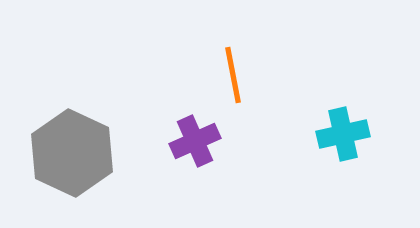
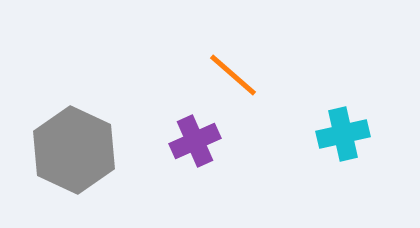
orange line: rotated 38 degrees counterclockwise
gray hexagon: moved 2 px right, 3 px up
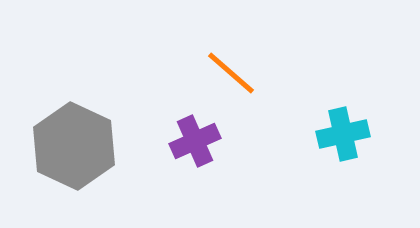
orange line: moved 2 px left, 2 px up
gray hexagon: moved 4 px up
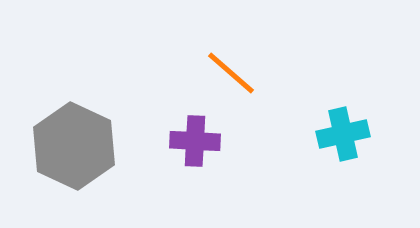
purple cross: rotated 27 degrees clockwise
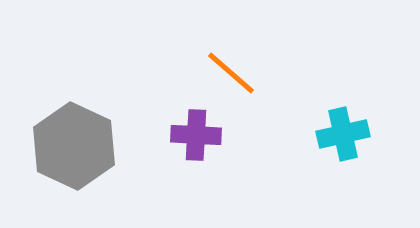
purple cross: moved 1 px right, 6 px up
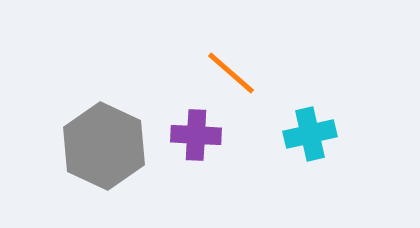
cyan cross: moved 33 px left
gray hexagon: moved 30 px right
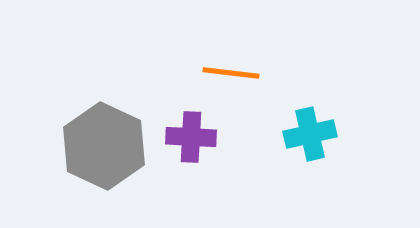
orange line: rotated 34 degrees counterclockwise
purple cross: moved 5 px left, 2 px down
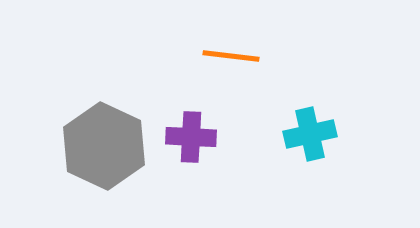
orange line: moved 17 px up
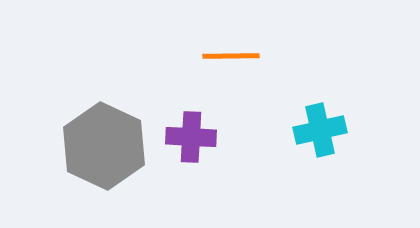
orange line: rotated 8 degrees counterclockwise
cyan cross: moved 10 px right, 4 px up
